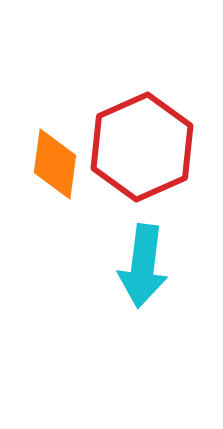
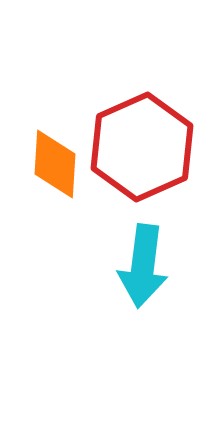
orange diamond: rotated 4 degrees counterclockwise
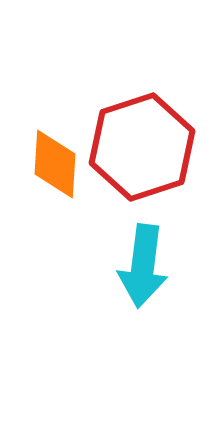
red hexagon: rotated 6 degrees clockwise
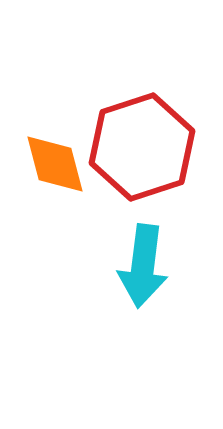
orange diamond: rotated 18 degrees counterclockwise
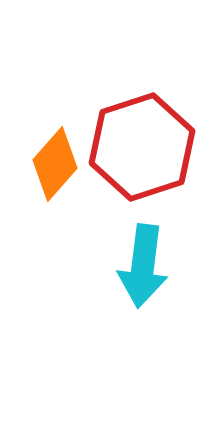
orange diamond: rotated 56 degrees clockwise
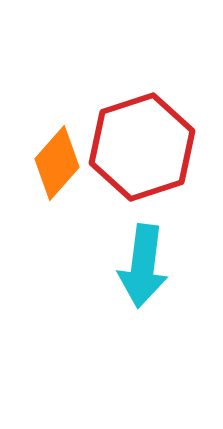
orange diamond: moved 2 px right, 1 px up
